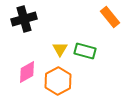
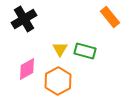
black cross: rotated 15 degrees counterclockwise
pink diamond: moved 3 px up
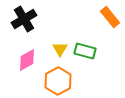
pink diamond: moved 9 px up
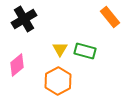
pink diamond: moved 10 px left, 5 px down; rotated 10 degrees counterclockwise
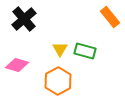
black cross: rotated 10 degrees counterclockwise
pink diamond: rotated 55 degrees clockwise
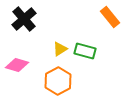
yellow triangle: rotated 28 degrees clockwise
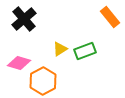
green rectangle: rotated 35 degrees counterclockwise
pink diamond: moved 2 px right, 2 px up
orange hexagon: moved 15 px left
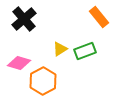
orange rectangle: moved 11 px left
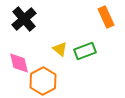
orange rectangle: moved 7 px right; rotated 15 degrees clockwise
yellow triangle: rotated 49 degrees counterclockwise
pink diamond: rotated 60 degrees clockwise
